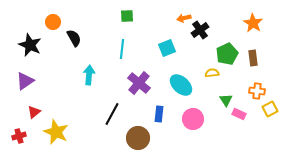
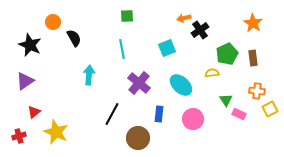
cyan line: rotated 18 degrees counterclockwise
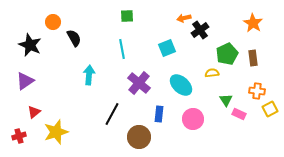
yellow star: rotated 30 degrees clockwise
brown circle: moved 1 px right, 1 px up
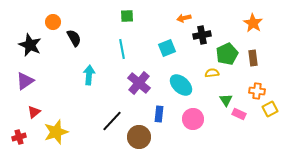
black cross: moved 2 px right, 5 px down; rotated 24 degrees clockwise
black line: moved 7 px down; rotated 15 degrees clockwise
red cross: moved 1 px down
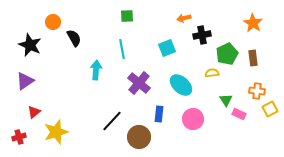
cyan arrow: moved 7 px right, 5 px up
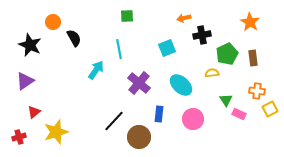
orange star: moved 3 px left, 1 px up
cyan line: moved 3 px left
cyan arrow: rotated 30 degrees clockwise
black line: moved 2 px right
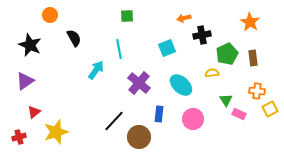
orange circle: moved 3 px left, 7 px up
